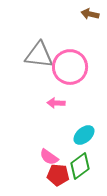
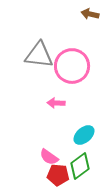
pink circle: moved 2 px right, 1 px up
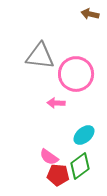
gray triangle: moved 1 px right, 1 px down
pink circle: moved 4 px right, 8 px down
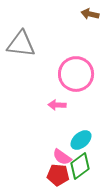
gray triangle: moved 19 px left, 12 px up
pink arrow: moved 1 px right, 2 px down
cyan ellipse: moved 3 px left, 5 px down
pink semicircle: moved 13 px right
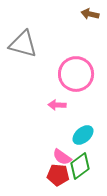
gray triangle: moved 2 px right; rotated 8 degrees clockwise
cyan ellipse: moved 2 px right, 5 px up
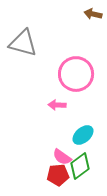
brown arrow: moved 3 px right
gray triangle: moved 1 px up
red pentagon: rotated 10 degrees counterclockwise
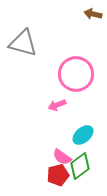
pink arrow: rotated 24 degrees counterclockwise
red pentagon: rotated 10 degrees counterclockwise
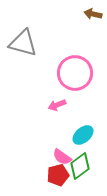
pink circle: moved 1 px left, 1 px up
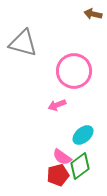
pink circle: moved 1 px left, 2 px up
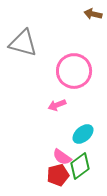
cyan ellipse: moved 1 px up
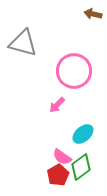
pink arrow: rotated 24 degrees counterclockwise
green diamond: moved 1 px right, 1 px down
red pentagon: rotated 15 degrees counterclockwise
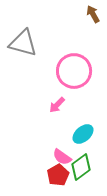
brown arrow: rotated 48 degrees clockwise
